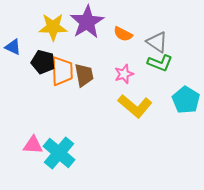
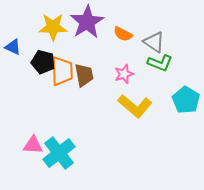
gray triangle: moved 3 px left
cyan cross: rotated 12 degrees clockwise
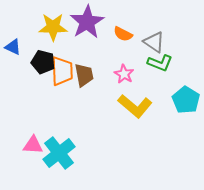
pink star: rotated 24 degrees counterclockwise
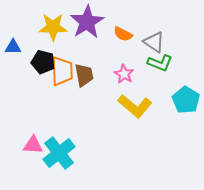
blue triangle: rotated 24 degrees counterclockwise
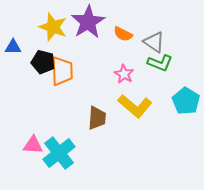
purple star: moved 1 px right
yellow star: rotated 20 degrees clockwise
brown trapezoid: moved 13 px right, 43 px down; rotated 15 degrees clockwise
cyan pentagon: moved 1 px down
